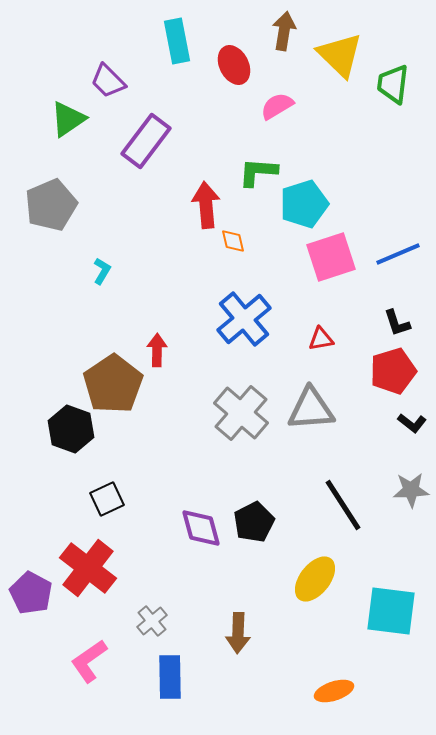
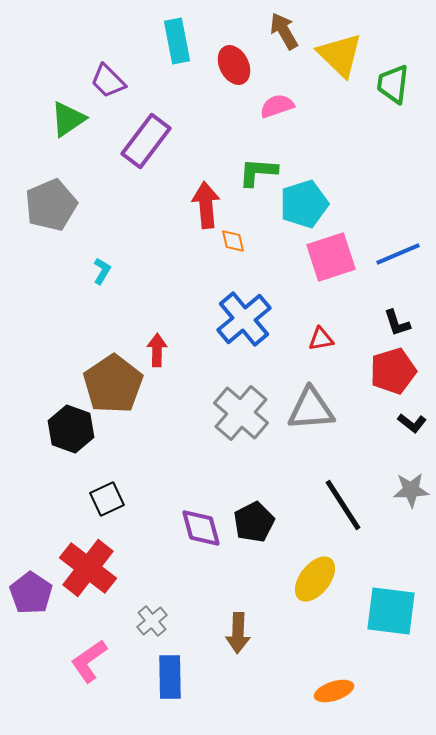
brown arrow at (284, 31): rotated 39 degrees counterclockwise
pink semicircle at (277, 106): rotated 12 degrees clockwise
purple pentagon at (31, 593): rotated 6 degrees clockwise
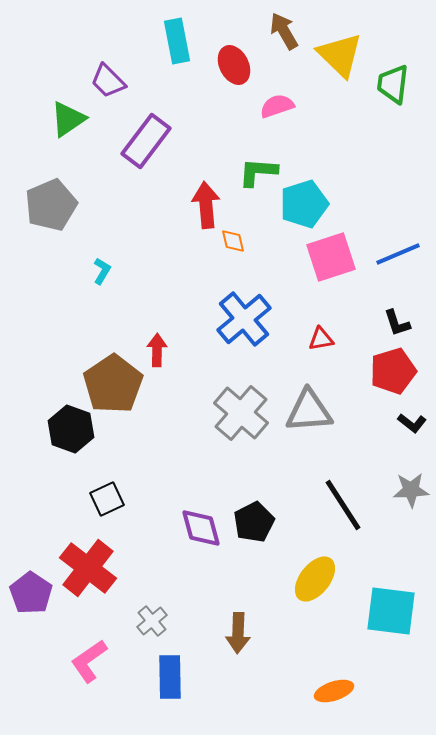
gray triangle at (311, 409): moved 2 px left, 2 px down
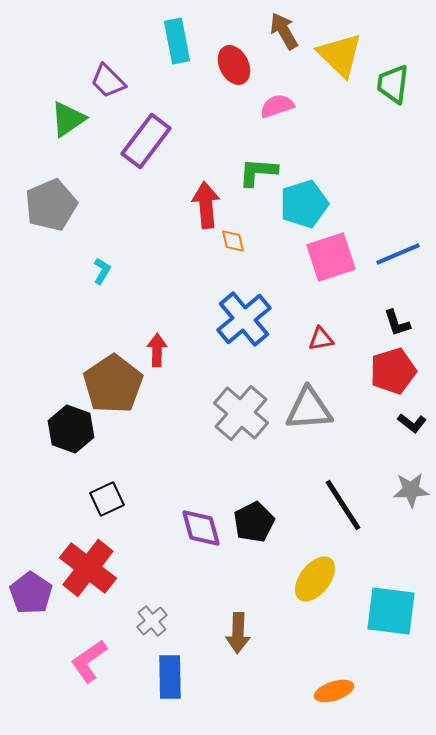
gray triangle at (309, 411): moved 2 px up
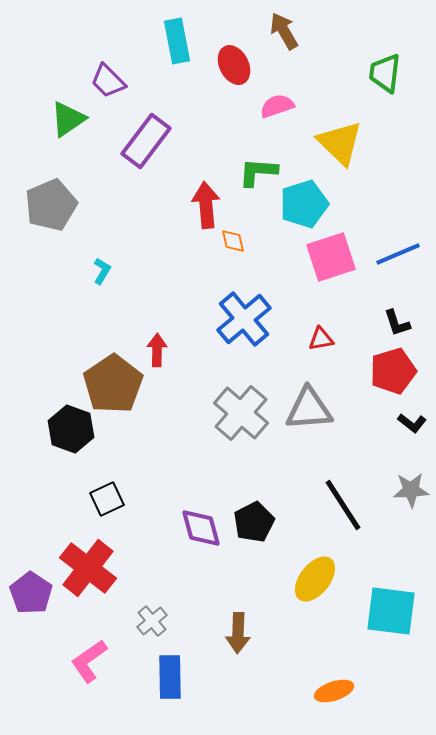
yellow triangle at (340, 55): moved 88 px down
green trapezoid at (393, 84): moved 8 px left, 11 px up
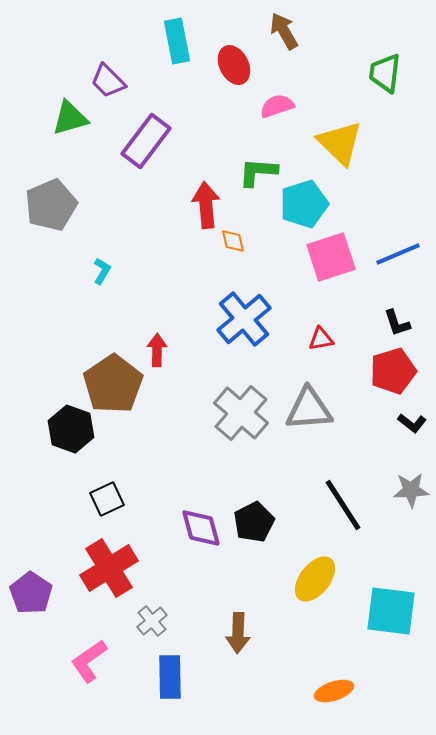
green triangle at (68, 119): moved 2 px right, 1 px up; rotated 18 degrees clockwise
red cross at (88, 568): moved 21 px right; rotated 20 degrees clockwise
